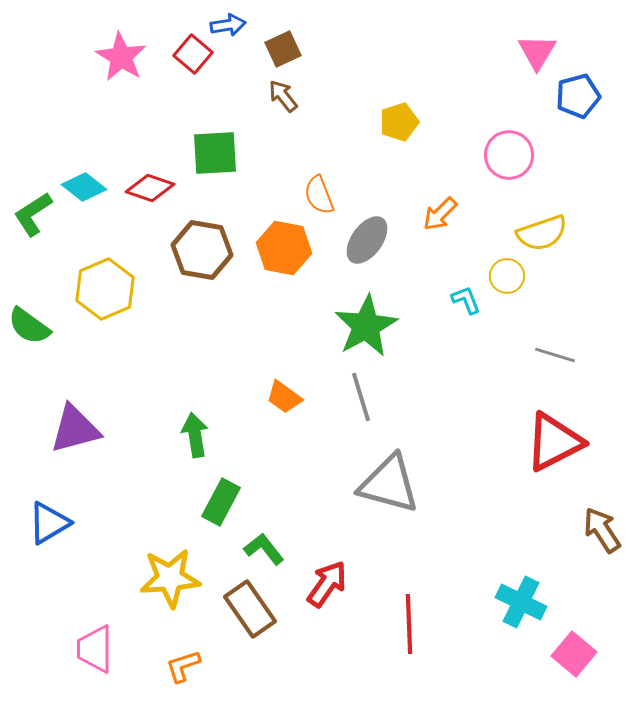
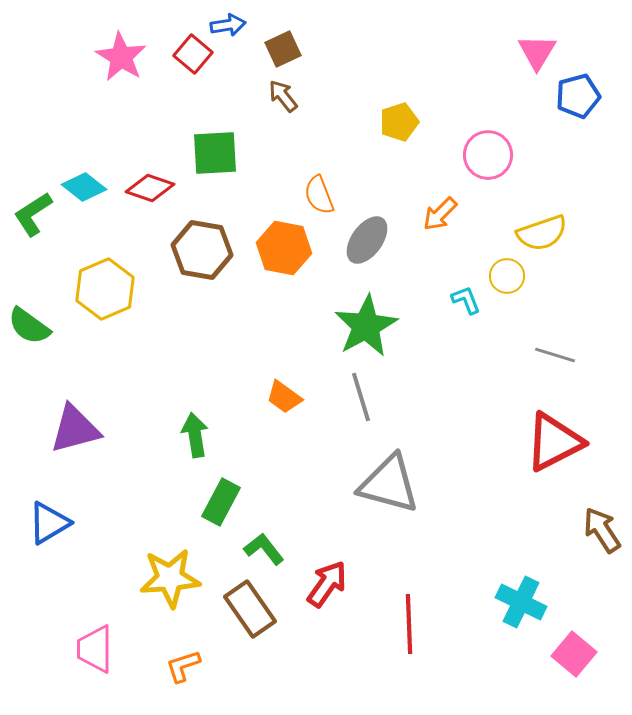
pink circle at (509, 155): moved 21 px left
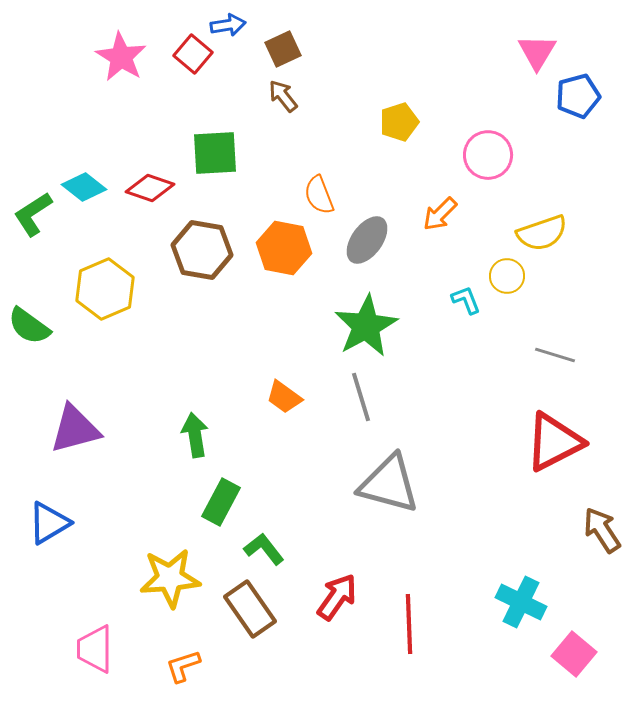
red arrow at (327, 584): moved 10 px right, 13 px down
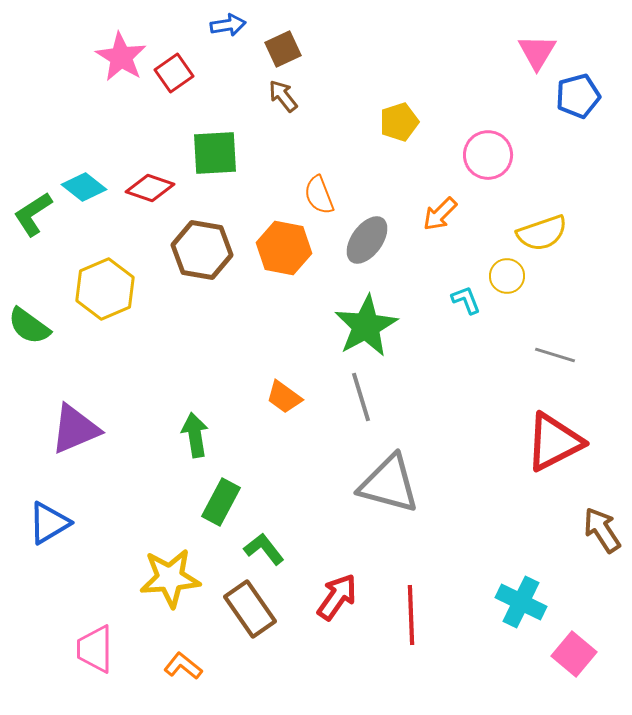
red square at (193, 54): moved 19 px left, 19 px down; rotated 15 degrees clockwise
purple triangle at (75, 429): rotated 8 degrees counterclockwise
red line at (409, 624): moved 2 px right, 9 px up
orange L-shape at (183, 666): rotated 57 degrees clockwise
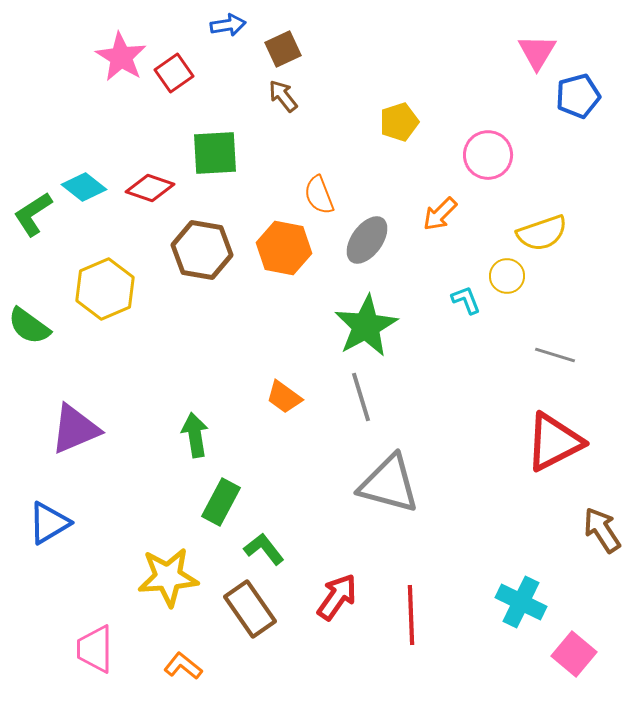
yellow star at (170, 578): moved 2 px left, 1 px up
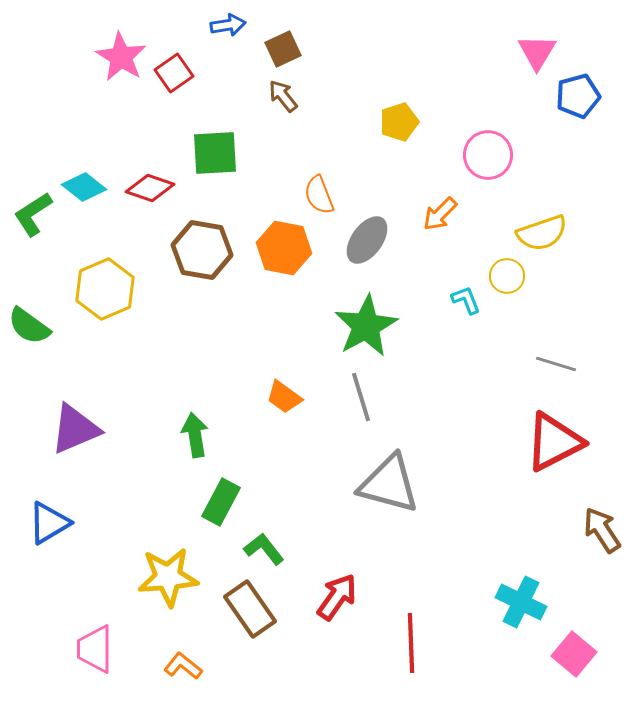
gray line at (555, 355): moved 1 px right, 9 px down
red line at (411, 615): moved 28 px down
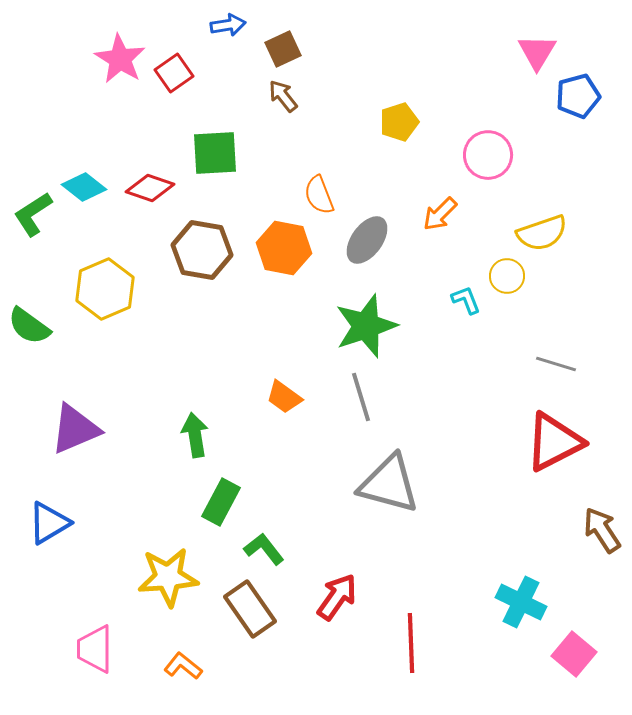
pink star at (121, 57): moved 1 px left, 2 px down
green star at (366, 326): rotated 10 degrees clockwise
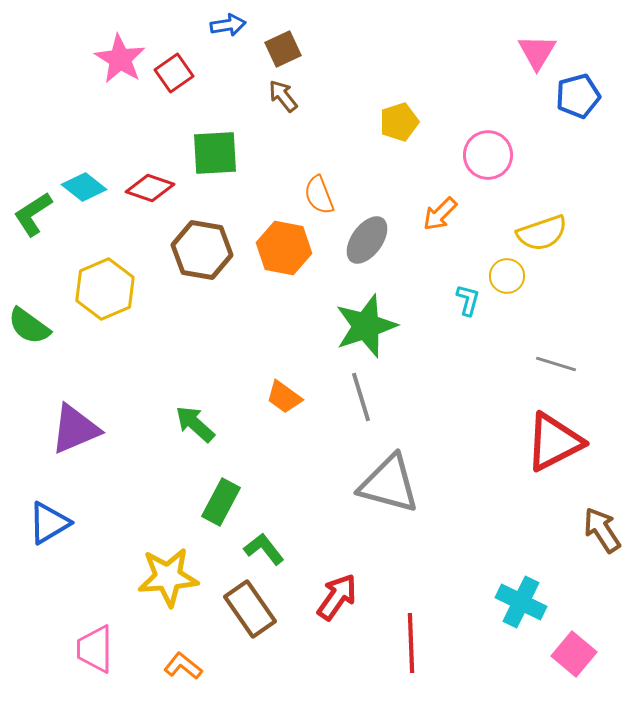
cyan L-shape at (466, 300): moved 2 px right; rotated 36 degrees clockwise
green arrow at (195, 435): moved 11 px up; rotated 39 degrees counterclockwise
